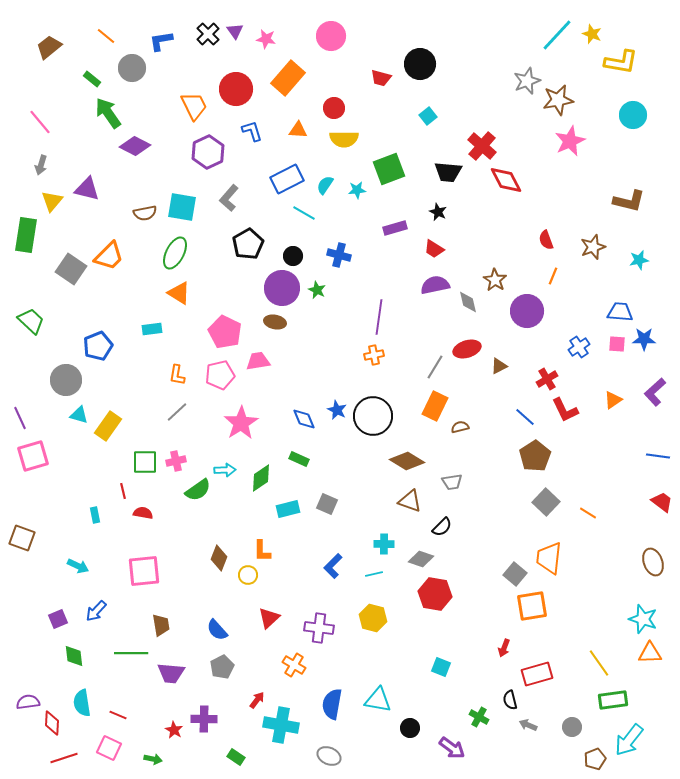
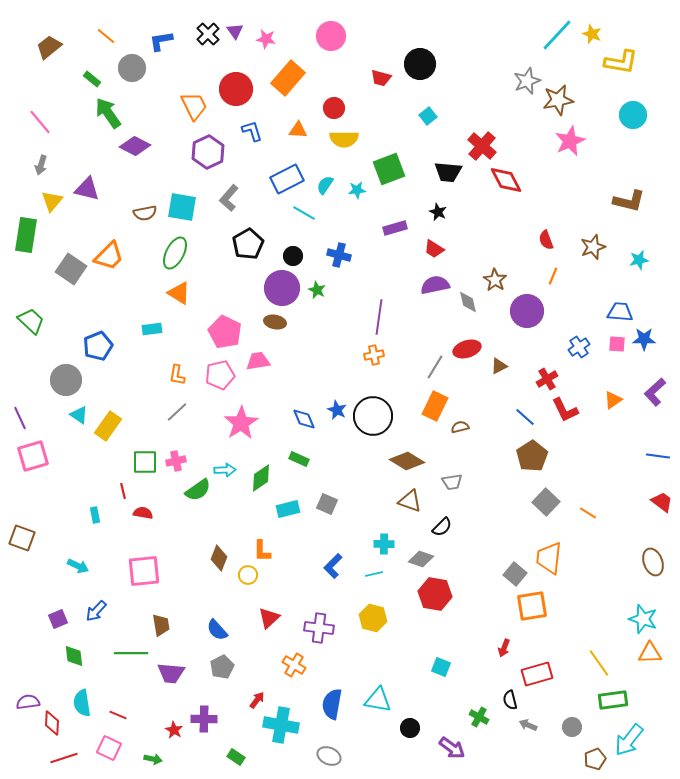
cyan triangle at (79, 415): rotated 18 degrees clockwise
brown pentagon at (535, 456): moved 3 px left
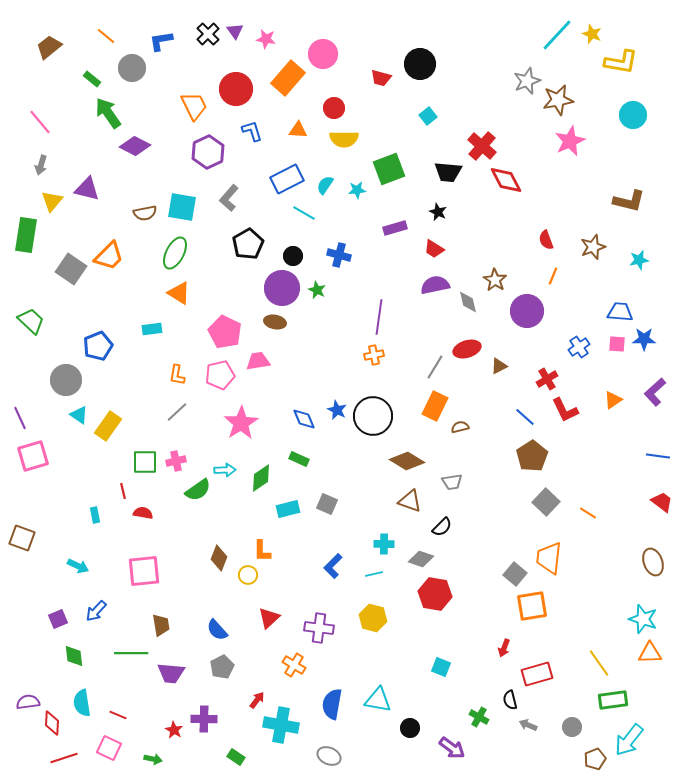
pink circle at (331, 36): moved 8 px left, 18 px down
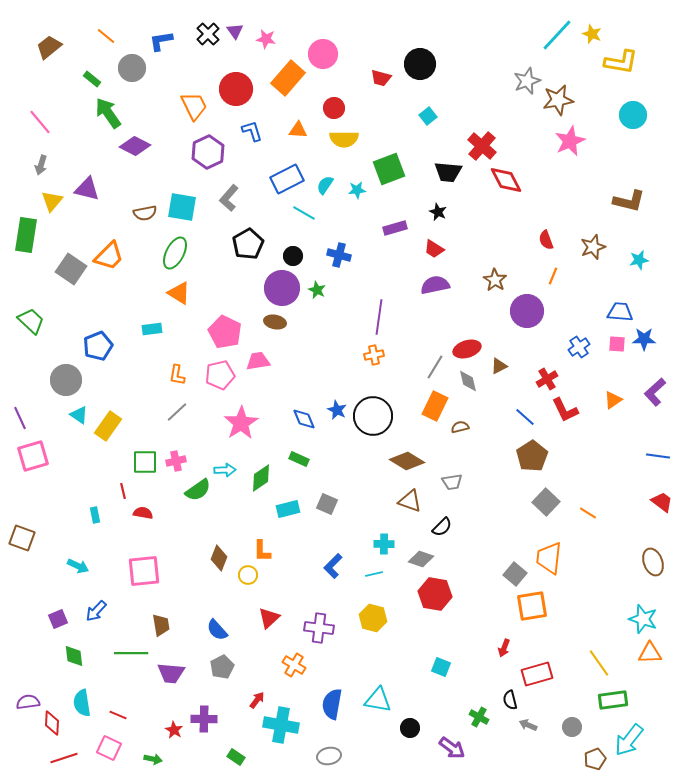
gray diamond at (468, 302): moved 79 px down
gray ellipse at (329, 756): rotated 35 degrees counterclockwise
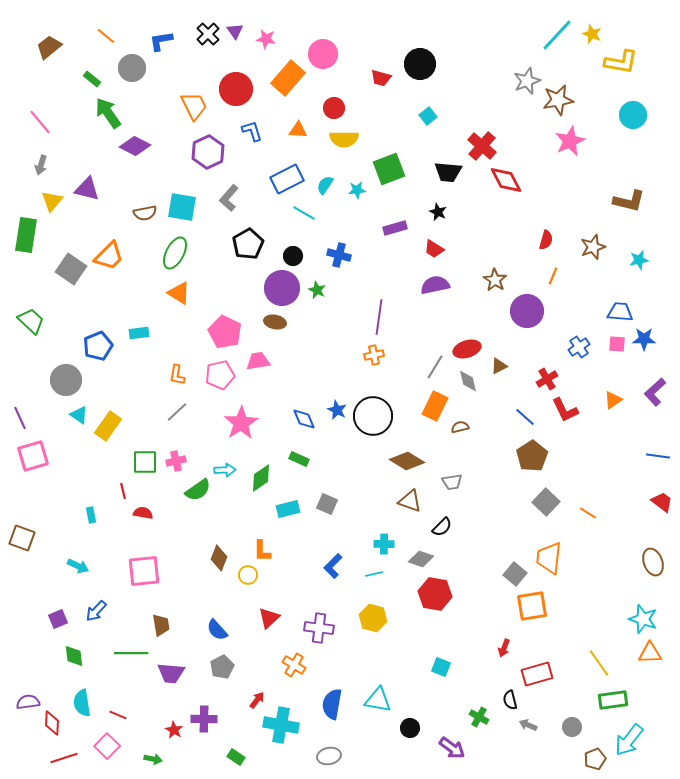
red semicircle at (546, 240): rotated 144 degrees counterclockwise
cyan rectangle at (152, 329): moved 13 px left, 4 px down
cyan rectangle at (95, 515): moved 4 px left
pink square at (109, 748): moved 2 px left, 2 px up; rotated 20 degrees clockwise
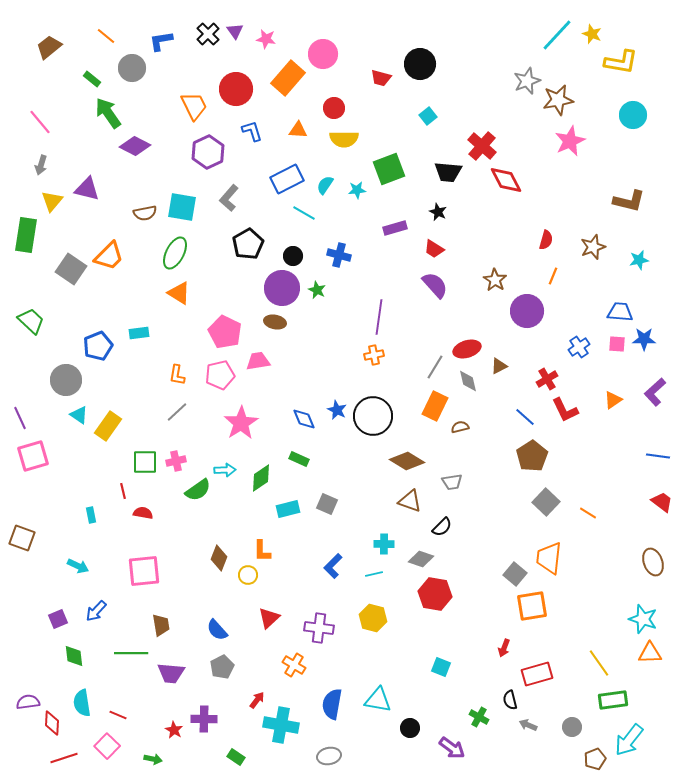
purple semicircle at (435, 285): rotated 60 degrees clockwise
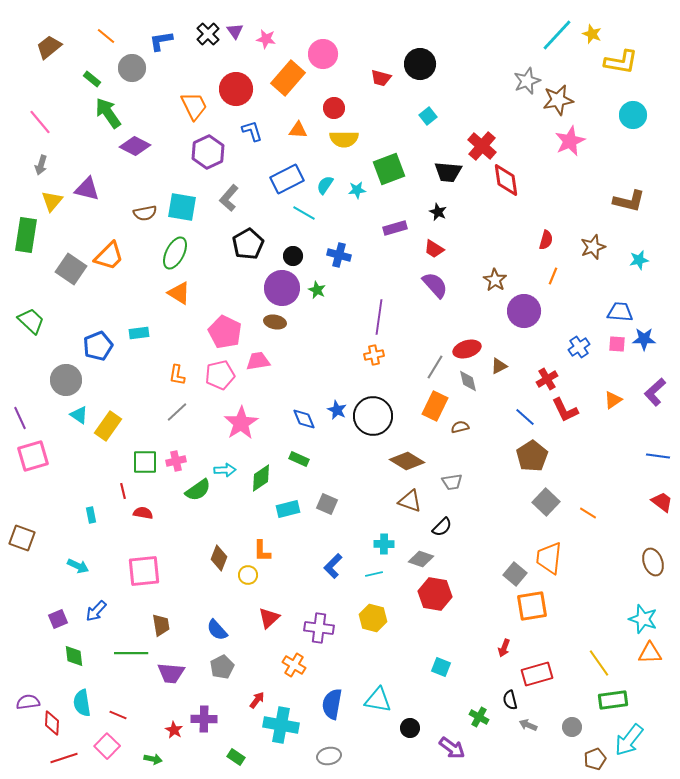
red diamond at (506, 180): rotated 20 degrees clockwise
purple circle at (527, 311): moved 3 px left
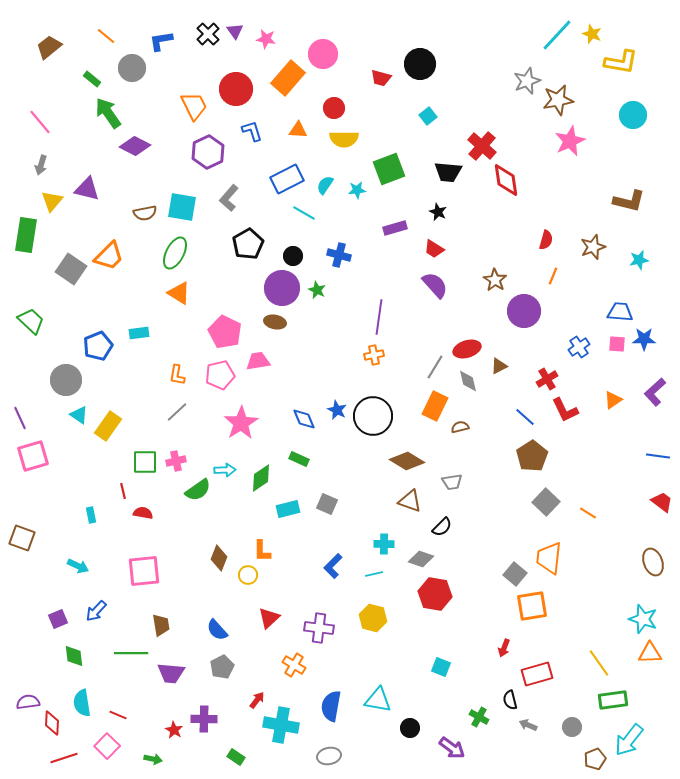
blue semicircle at (332, 704): moved 1 px left, 2 px down
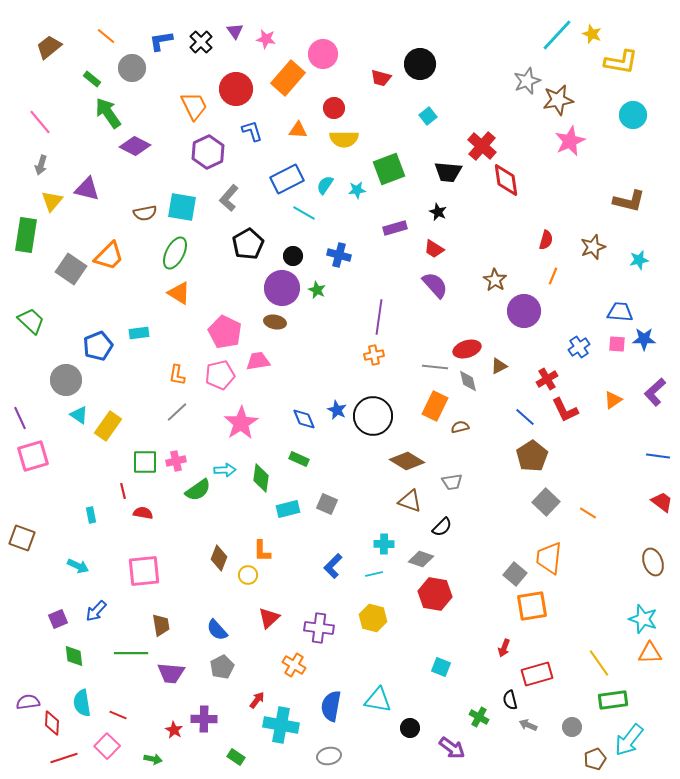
black cross at (208, 34): moved 7 px left, 8 px down
gray line at (435, 367): rotated 65 degrees clockwise
green diamond at (261, 478): rotated 48 degrees counterclockwise
